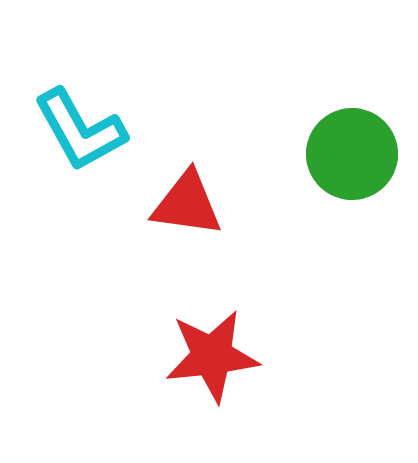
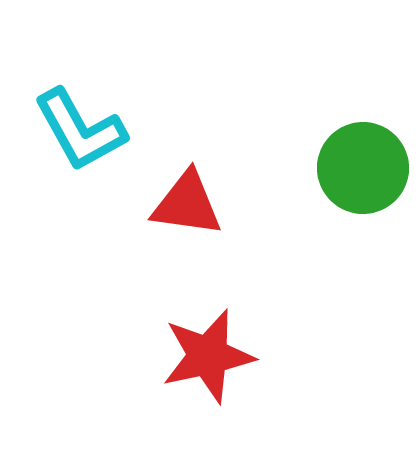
green circle: moved 11 px right, 14 px down
red star: moved 4 px left; rotated 6 degrees counterclockwise
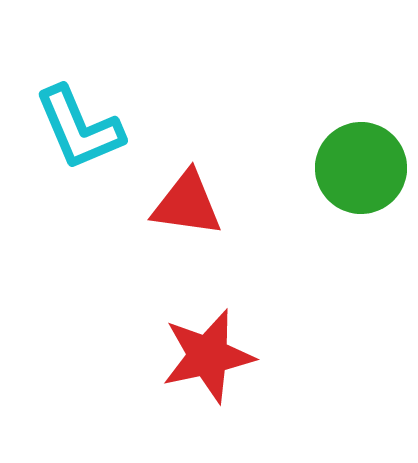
cyan L-shape: moved 1 px left, 2 px up; rotated 6 degrees clockwise
green circle: moved 2 px left
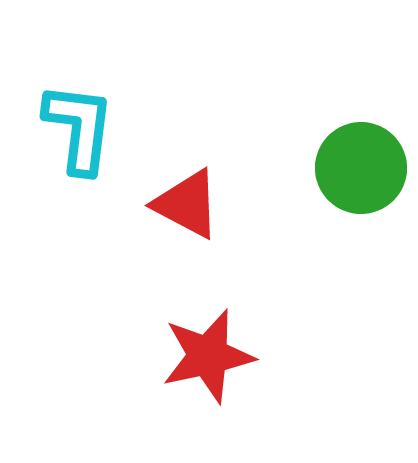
cyan L-shape: rotated 150 degrees counterclockwise
red triangle: rotated 20 degrees clockwise
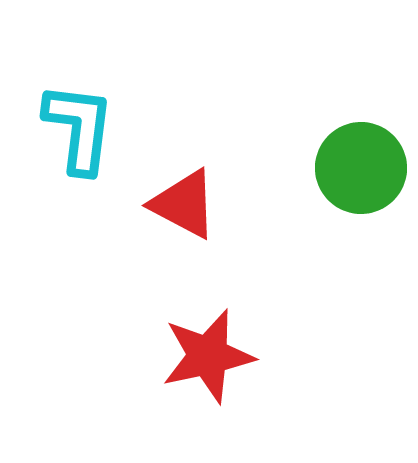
red triangle: moved 3 px left
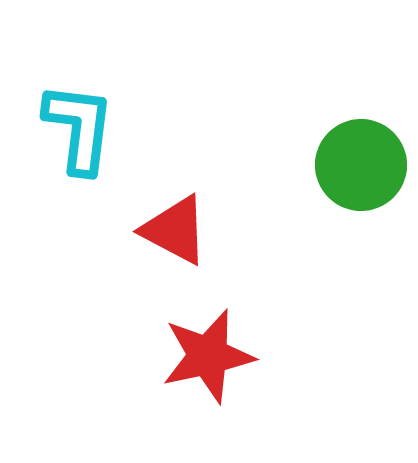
green circle: moved 3 px up
red triangle: moved 9 px left, 26 px down
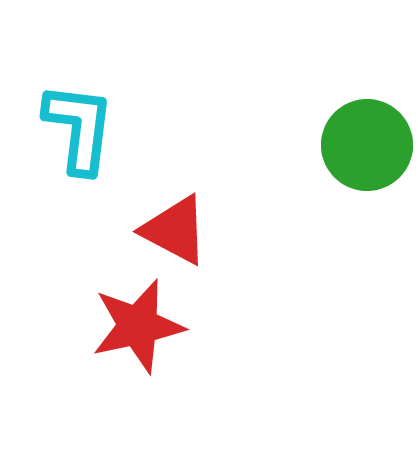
green circle: moved 6 px right, 20 px up
red star: moved 70 px left, 30 px up
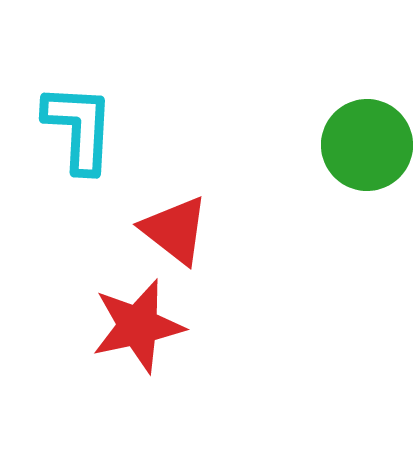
cyan L-shape: rotated 4 degrees counterclockwise
red triangle: rotated 10 degrees clockwise
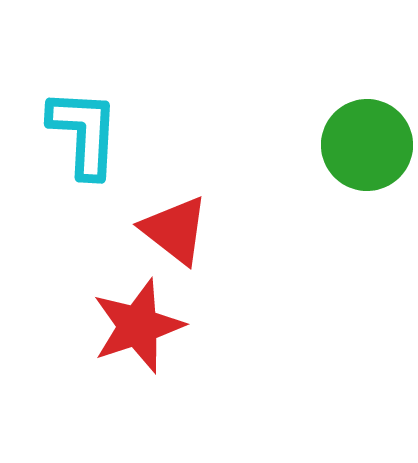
cyan L-shape: moved 5 px right, 5 px down
red star: rotated 6 degrees counterclockwise
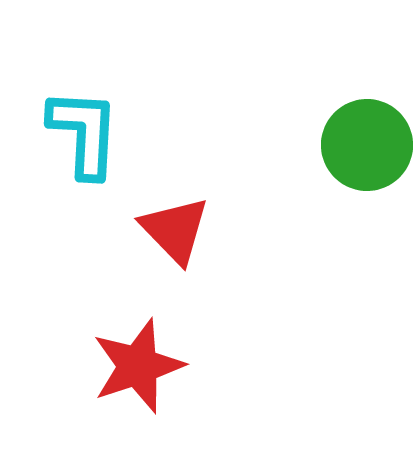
red triangle: rotated 8 degrees clockwise
red star: moved 40 px down
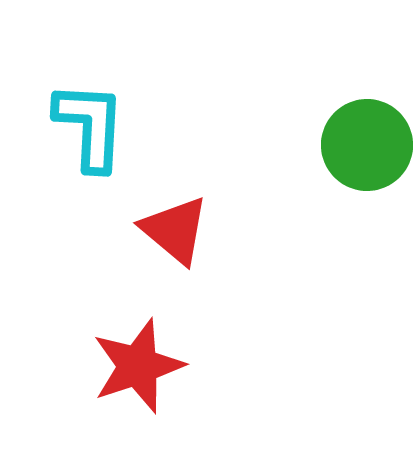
cyan L-shape: moved 6 px right, 7 px up
red triangle: rotated 6 degrees counterclockwise
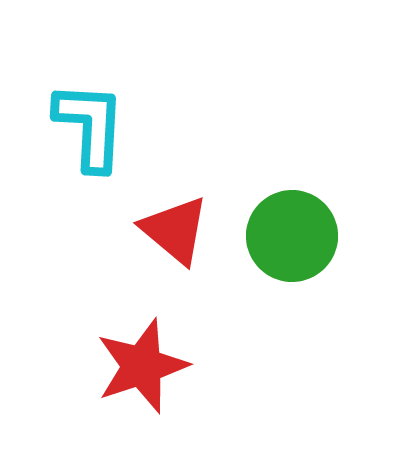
green circle: moved 75 px left, 91 px down
red star: moved 4 px right
